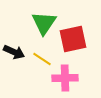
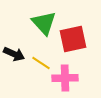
green triangle: rotated 16 degrees counterclockwise
black arrow: moved 2 px down
yellow line: moved 1 px left, 4 px down
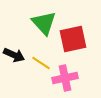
black arrow: moved 1 px down
pink cross: rotated 10 degrees counterclockwise
